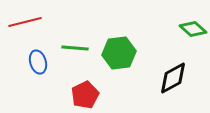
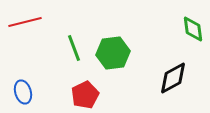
green diamond: rotated 40 degrees clockwise
green line: moved 1 px left; rotated 64 degrees clockwise
green hexagon: moved 6 px left
blue ellipse: moved 15 px left, 30 px down
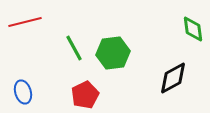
green line: rotated 8 degrees counterclockwise
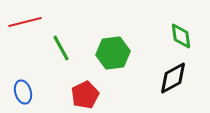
green diamond: moved 12 px left, 7 px down
green line: moved 13 px left
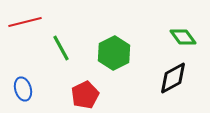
green diamond: moved 2 px right, 1 px down; rotated 28 degrees counterclockwise
green hexagon: moved 1 px right; rotated 20 degrees counterclockwise
blue ellipse: moved 3 px up
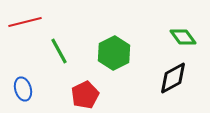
green line: moved 2 px left, 3 px down
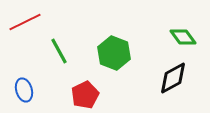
red line: rotated 12 degrees counterclockwise
green hexagon: rotated 12 degrees counterclockwise
blue ellipse: moved 1 px right, 1 px down
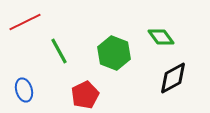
green diamond: moved 22 px left
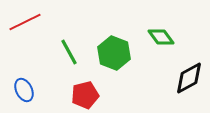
green line: moved 10 px right, 1 px down
black diamond: moved 16 px right
blue ellipse: rotated 10 degrees counterclockwise
red pentagon: rotated 12 degrees clockwise
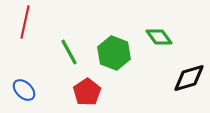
red line: rotated 52 degrees counterclockwise
green diamond: moved 2 px left
black diamond: rotated 12 degrees clockwise
blue ellipse: rotated 20 degrees counterclockwise
red pentagon: moved 2 px right, 3 px up; rotated 20 degrees counterclockwise
